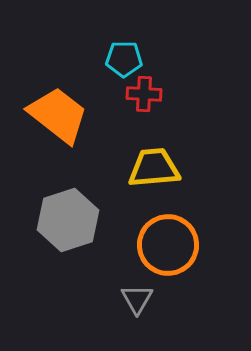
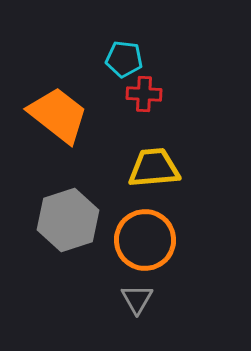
cyan pentagon: rotated 6 degrees clockwise
orange circle: moved 23 px left, 5 px up
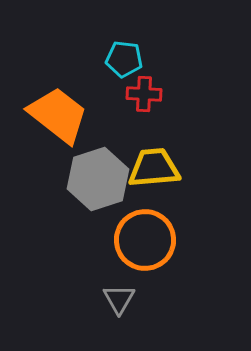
gray hexagon: moved 30 px right, 41 px up
gray triangle: moved 18 px left
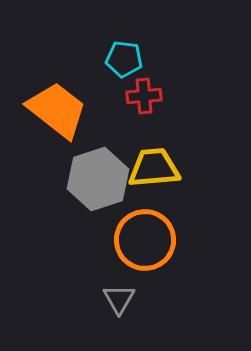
red cross: moved 2 px down; rotated 8 degrees counterclockwise
orange trapezoid: moved 1 px left, 5 px up
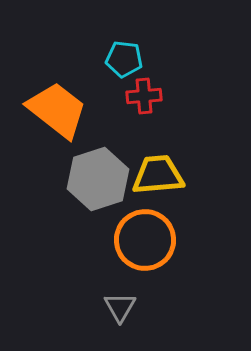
yellow trapezoid: moved 4 px right, 7 px down
gray triangle: moved 1 px right, 8 px down
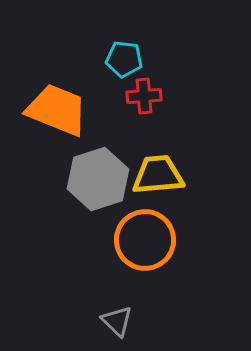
orange trapezoid: rotated 16 degrees counterclockwise
gray triangle: moved 3 px left, 14 px down; rotated 16 degrees counterclockwise
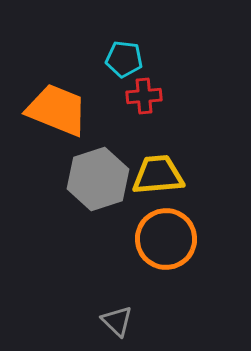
orange circle: moved 21 px right, 1 px up
